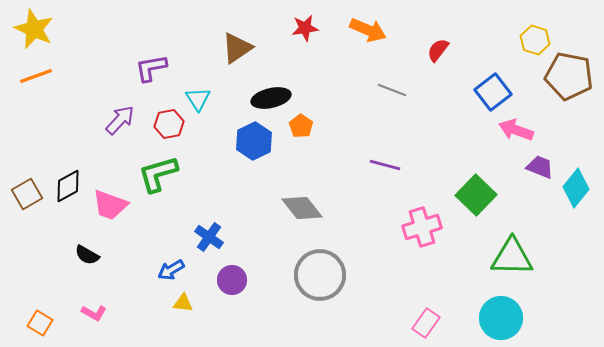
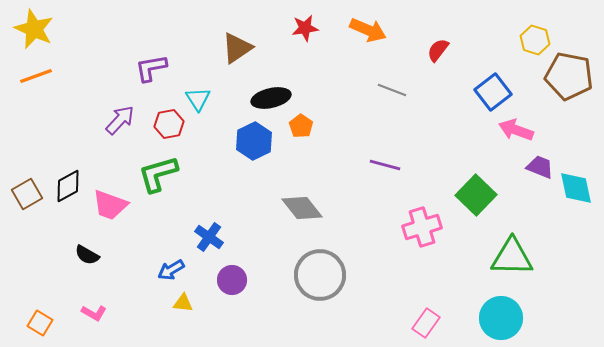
cyan diamond: rotated 51 degrees counterclockwise
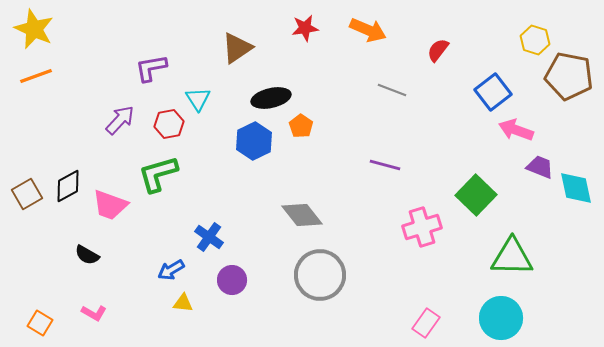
gray diamond: moved 7 px down
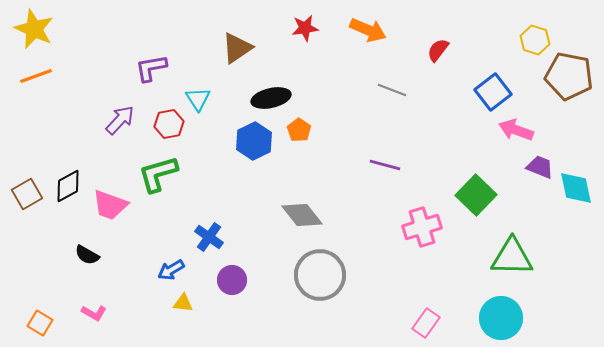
orange pentagon: moved 2 px left, 4 px down
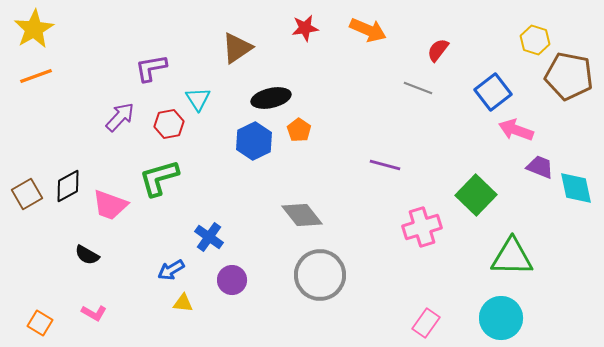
yellow star: rotated 18 degrees clockwise
gray line: moved 26 px right, 2 px up
purple arrow: moved 3 px up
green L-shape: moved 1 px right, 4 px down
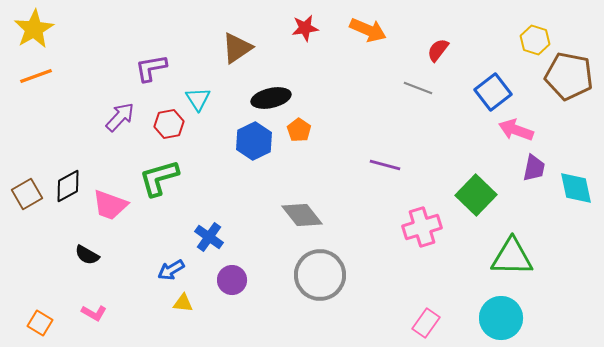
purple trapezoid: moved 6 px left, 1 px down; rotated 80 degrees clockwise
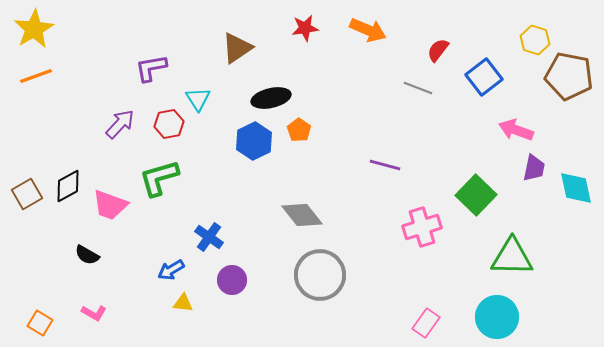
blue square: moved 9 px left, 15 px up
purple arrow: moved 7 px down
cyan circle: moved 4 px left, 1 px up
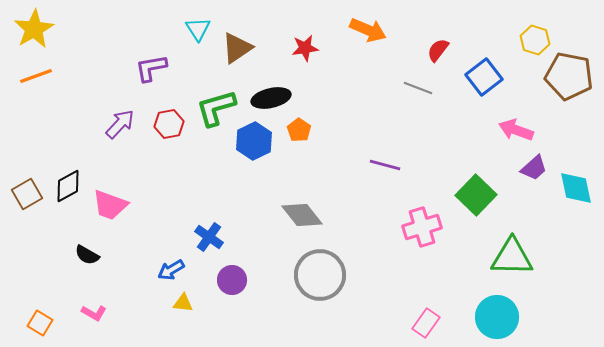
red star: moved 20 px down
cyan triangle: moved 70 px up
purple trapezoid: rotated 36 degrees clockwise
green L-shape: moved 57 px right, 70 px up
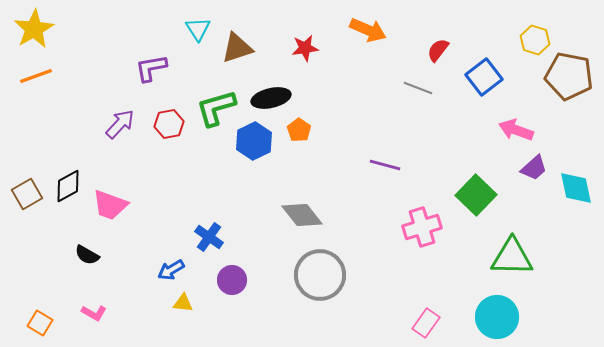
brown triangle: rotated 16 degrees clockwise
